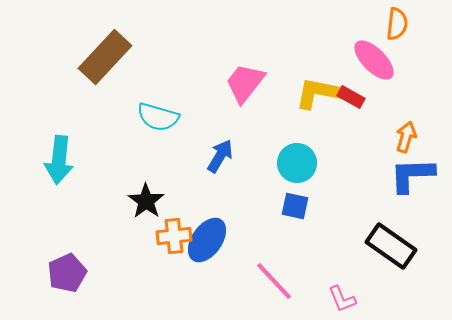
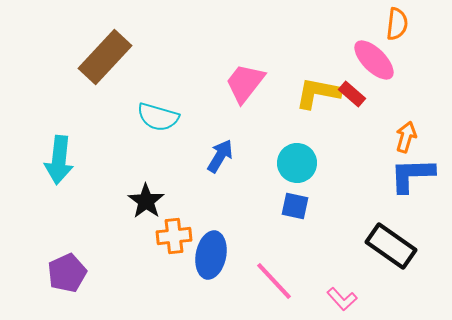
red rectangle: moved 1 px right, 3 px up; rotated 12 degrees clockwise
blue ellipse: moved 4 px right, 15 px down; rotated 24 degrees counterclockwise
pink L-shape: rotated 20 degrees counterclockwise
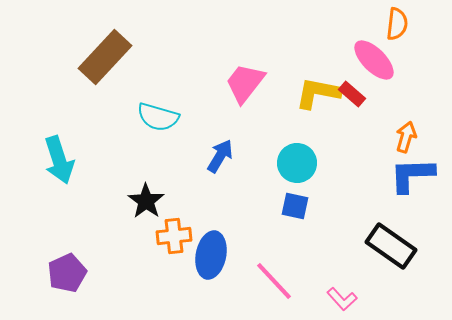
cyan arrow: rotated 24 degrees counterclockwise
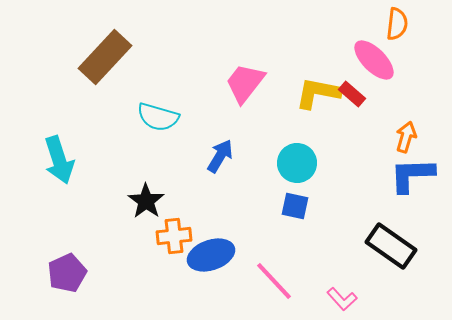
blue ellipse: rotated 60 degrees clockwise
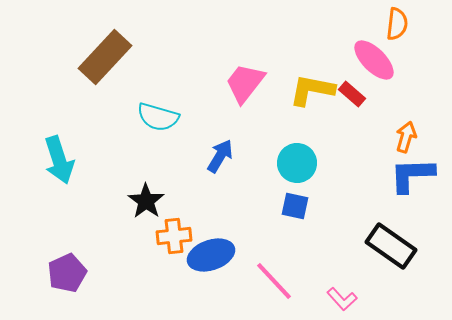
yellow L-shape: moved 6 px left, 3 px up
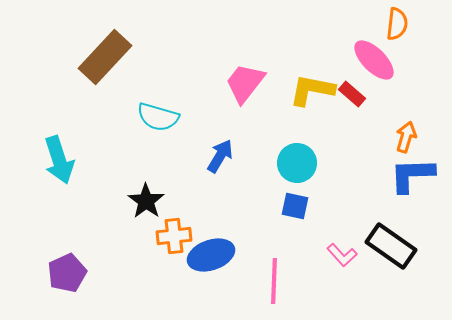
pink line: rotated 45 degrees clockwise
pink L-shape: moved 44 px up
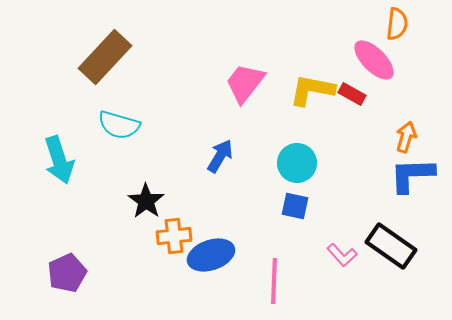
red rectangle: rotated 12 degrees counterclockwise
cyan semicircle: moved 39 px left, 8 px down
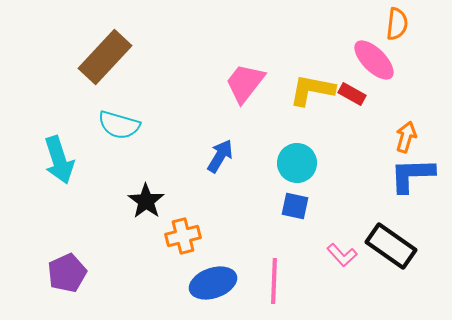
orange cross: moved 9 px right; rotated 8 degrees counterclockwise
blue ellipse: moved 2 px right, 28 px down
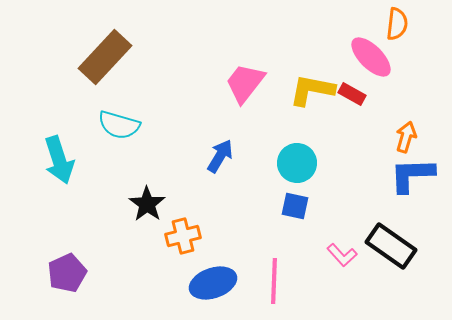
pink ellipse: moved 3 px left, 3 px up
black star: moved 1 px right, 3 px down
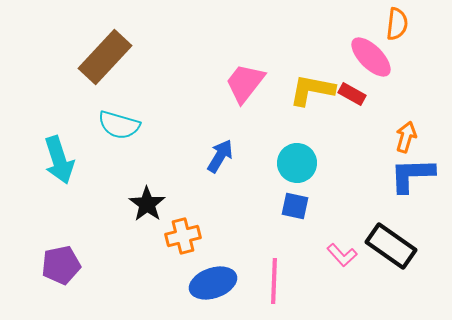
purple pentagon: moved 6 px left, 8 px up; rotated 12 degrees clockwise
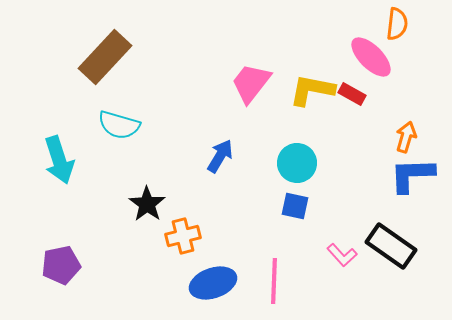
pink trapezoid: moved 6 px right
